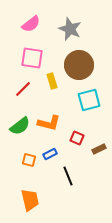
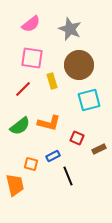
blue rectangle: moved 3 px right, 2 px down
orange square: moved 2 px right, 4 px down
orange trapezoid: moved 15 px left, 15 px up
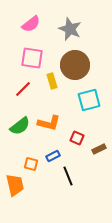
brown circle: moved 4 px left
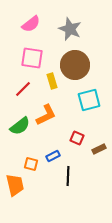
orange L-shape: moved 3 px left, 8 px up; rotated 40 degrees counterclockwise
black line: rotated 24 degrees clockwise
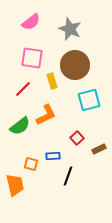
pink semicircle: moved 2 px up
red square: rotated 24 degrees clockwise
blue rectangle: rotated 24 degrees clockwise
black line: rotated 18 degrees clockwise
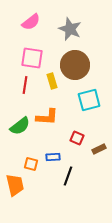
red line: moved 2 px right, 4 px up; rotated 36 degrees counterclockwise
orange L-shape: moved 1 px right, 2 px down; rotated 30 degrees clockwise
red square: rotated 24 degrees counterclockwise
blue rectangle: moved 1 px down
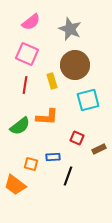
pink square: moved 5 px left, 4 px up; rotated 15 degrees clockwise
cyan square: moved 1 px left
orange trapezoid: rotated 140 degrees clockwise
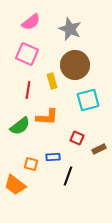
red line: moved 3 px right, 5 px down
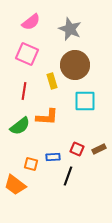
red line: moved 4 px left, 1 px down
cyan square: moved 3 px left, 1 px down; rotated 15 degrees clockwise
red square: moved 11 px down
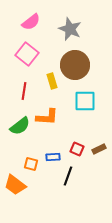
pink square: rotated 15 degrees clockwise
